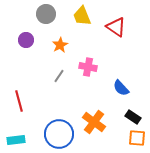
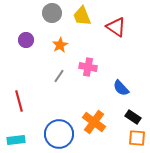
gray circle: moved 6 px right, 1 px up
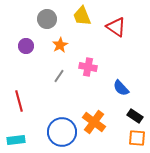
gray circle: moved 5 px left, 6 px down
purple circle: moved 6 px down
black rectangle: moved 2 px right, 1 px up
blue circle: moved 3 px right, 2 px up
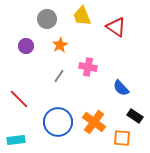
red line: moved 2 px up; rotated 30 degrees counterclockwise
blue circle: moved 4 px left, 10 px up
orange square: moved 15 px left
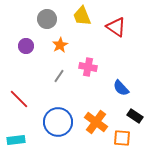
orange cross: moved 2 px right
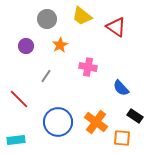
yellow trapezoid: rotated 30 degrees counterclockwise
gray line: moved 13 px left
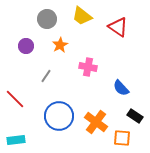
red triangle: moved 2 px right
red line: moved 4 px left
blue circle: moved 1 px right, 6 px up
